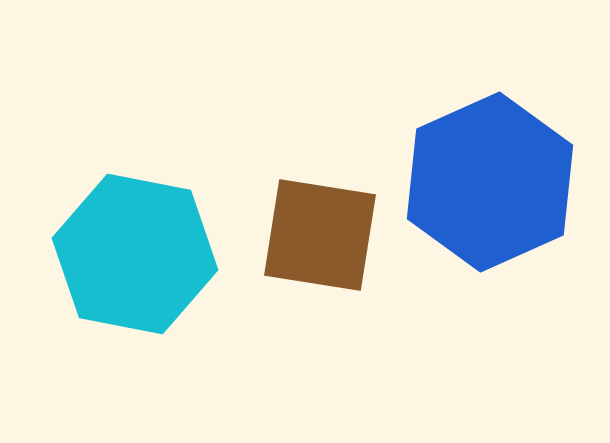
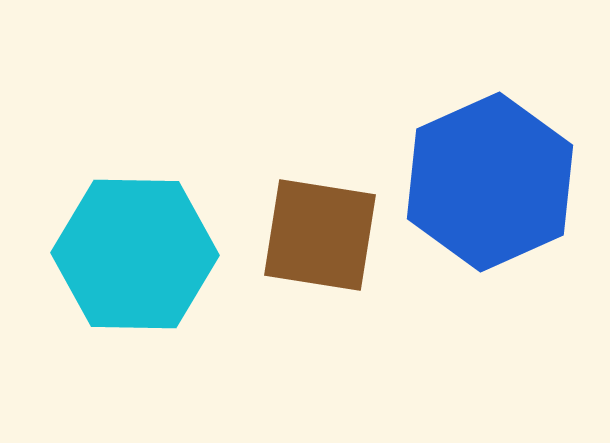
cyan hexagon: rotated 10 degrees counterclockwise
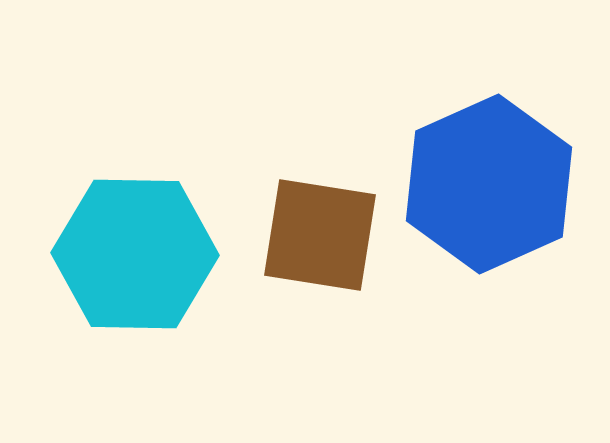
blue hexagon: moved 1 px left, 2 px down
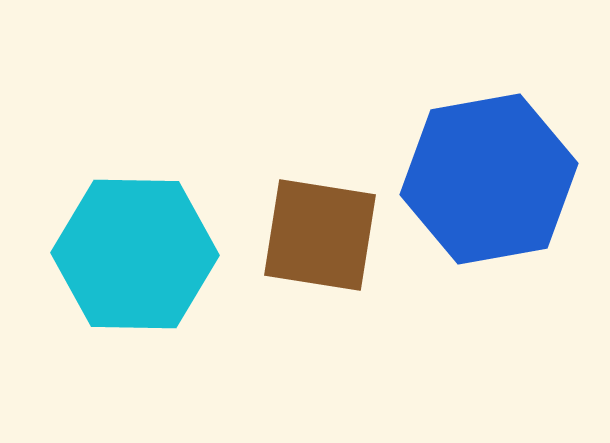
blue hexagon: moved 5 px up; rotated 14 degrees clockwise
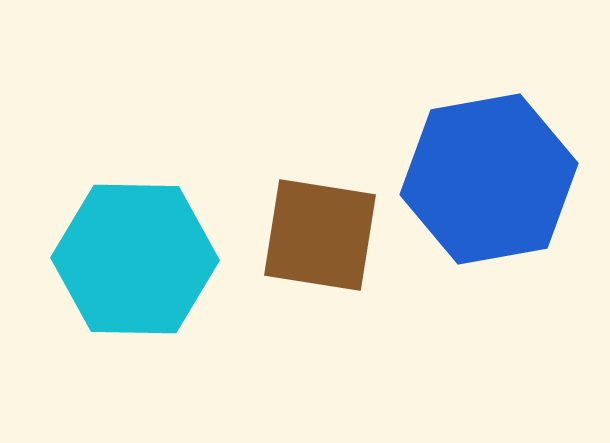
cyan hexagon: moved 5 px down
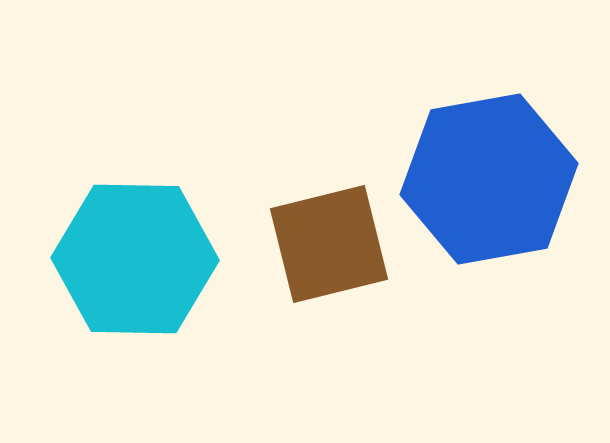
brown square: moved 9 px right, 9 px down; rotated 23 degrees counterclockwise
